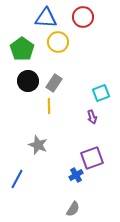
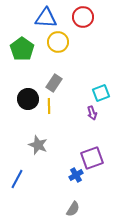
black circle: moved 18 px down
purple arrow: moved 4 px up
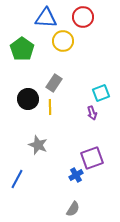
yellow circle: moved 5 px right, 1 px up
yellow line: moved 1 px right, 1 px down
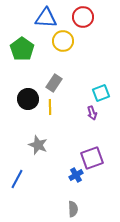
gray semicircle: rotated 35 degrees counterclockwise
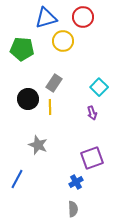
blue triangle: rotated 20 degrees counterclockwise
green pentagon: rotated 30 degrees counterclockwise
cyan square: moved 2 px left, 6 px up; rotated 24 degrees counterclockwise
blue cross: moved 7 px down
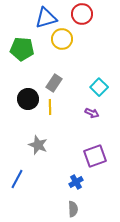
red circle: moved 1 px left, 3 px up
yellow circle: moved 1 px left, 2 px up
purple arrow: rotated 48 degrees counterclockwise
purple square: moved 3 px right, 2 px up
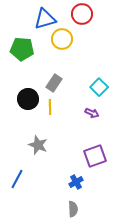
blue triangle: moved 1 px left, 1 px down
